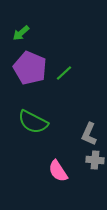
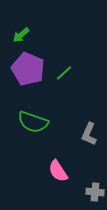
green arrow: moved 2 px down
purple pentagon: moved 2 px left, 1 px down
green semicircle: rotated 8 degrees counterclockwise
gray cross: moved 32 px down
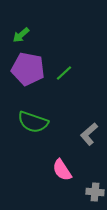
purple pentagon: rotated 12 degrees counterclockwise
gray L-shape: rotated 25 degrees clockwise
pink semicircle: moved 4 px right, 1 px up
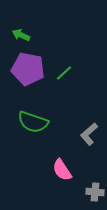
green arrow: rotated 66 degrees clockwise
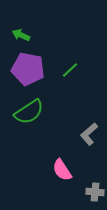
green line: moved 6 px right, 3 px up
green semicircle: moved 4 px left, 10 px up; rotated 52 degrees counterclockwise
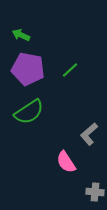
pink semicircle: moved 4 px right, 8 px up
